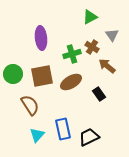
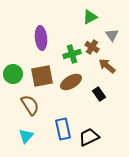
cyan triangle: moved 11 px left, 1 px down
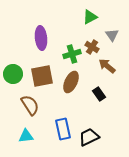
brown ellipse: rotated 35 degrees counterclockwise
cyan triangle: rotated 42 degrees clockwise
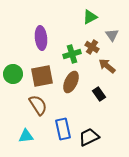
brown semicircle: moved 8 px right
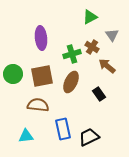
brown semicircle: rotated 50 degrees counterclockwise
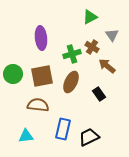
blue rectangle: rotated 25 degrees clockwise
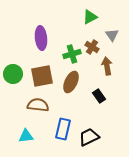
brown arrow: rotated 42 degrees clockwise
black rectangle: moved 2 px down
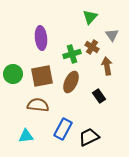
green triangle: rotated 21 degrees counterclockwise
blue rectangle: rotated 15 degrees clockwise
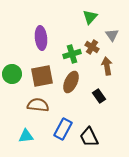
green circle: moved 1 px left
black trapezoid: rotated 90 degrees counterclockwise
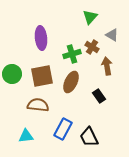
gray triangle: rotated 24 degrees counterclockwise
